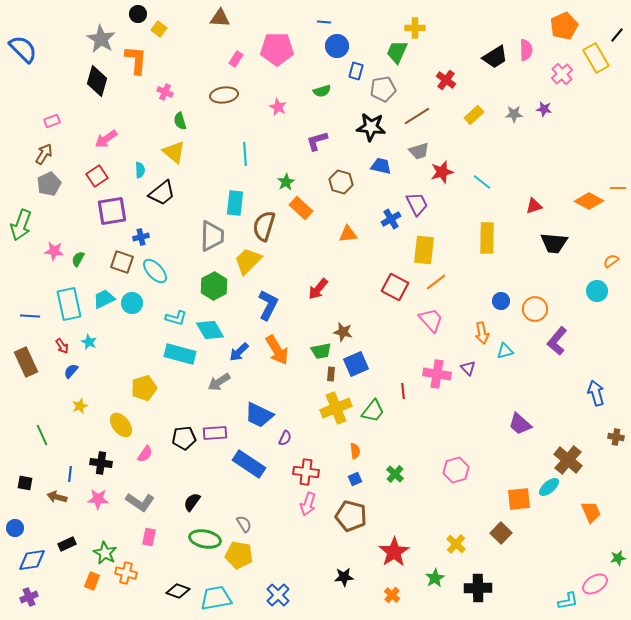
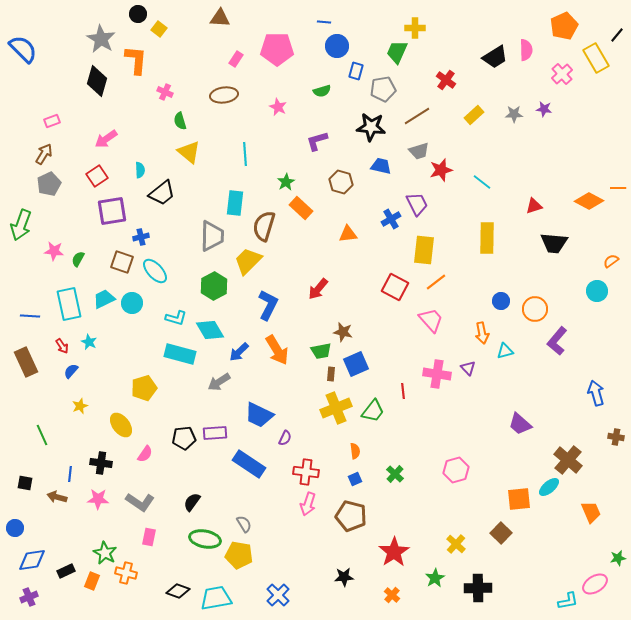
yellow triangle at (174, 152): moved 15 px right
red star at (442, 172): moved 1 px left, 2 px up
black rectangle at (67, 544): moved 1 px left, 27 px down
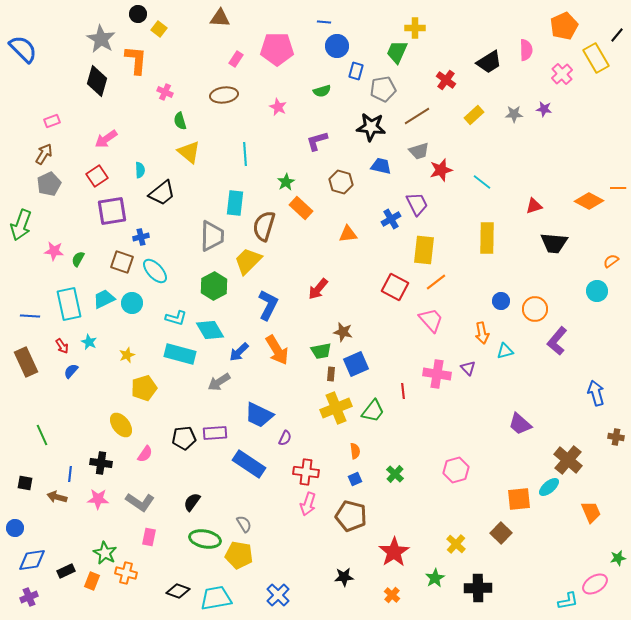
black trapezoid at (495, 57): moved 6 px left, 5 px down
yellow star at (80, 406): moved 47 px right, 51 px up
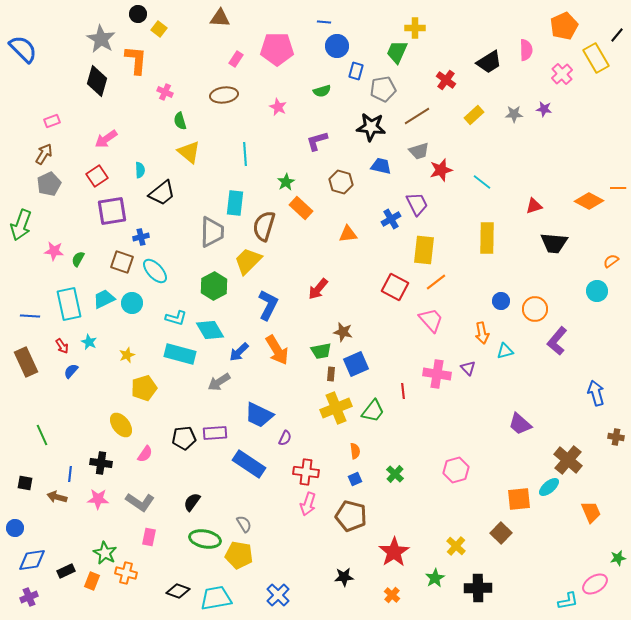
gray trapezoid at (212, 236): moved 4 px up
yellow cross at (456, 544): moved 2 px down
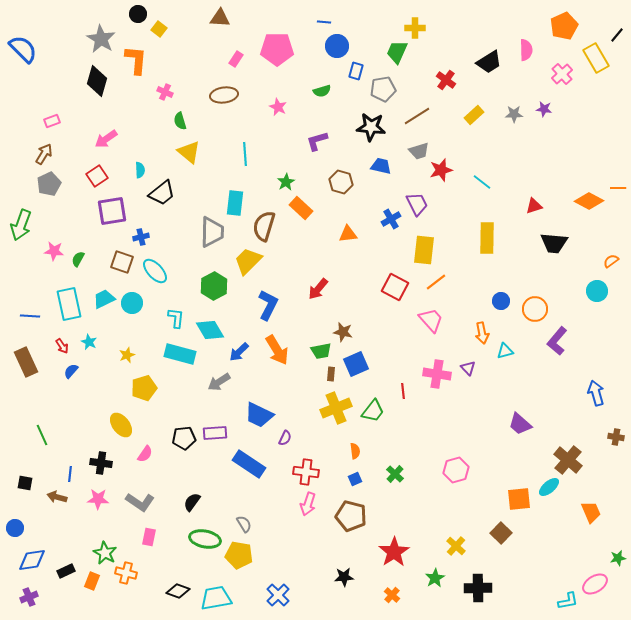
cyan L-shape at (176, 318): rotated 100 degrees counterclockwise
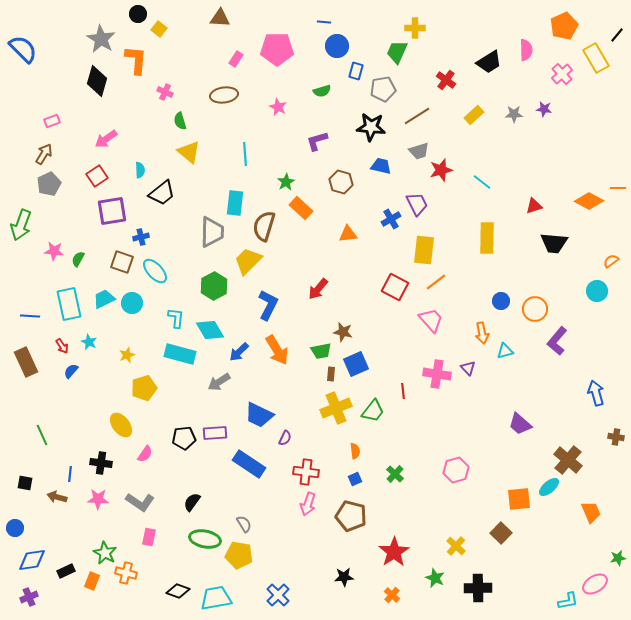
green star at (435, 578): rotated 18 degrees counterclockwise
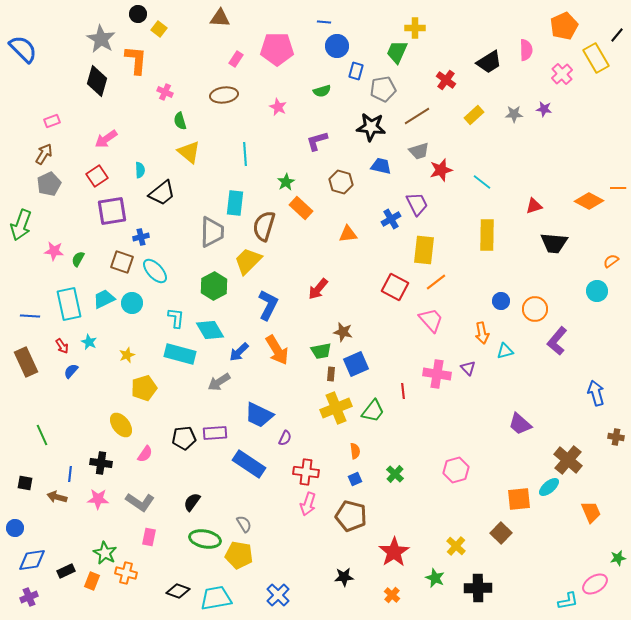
yellow rectangle at (487, 238): moved 3 px up
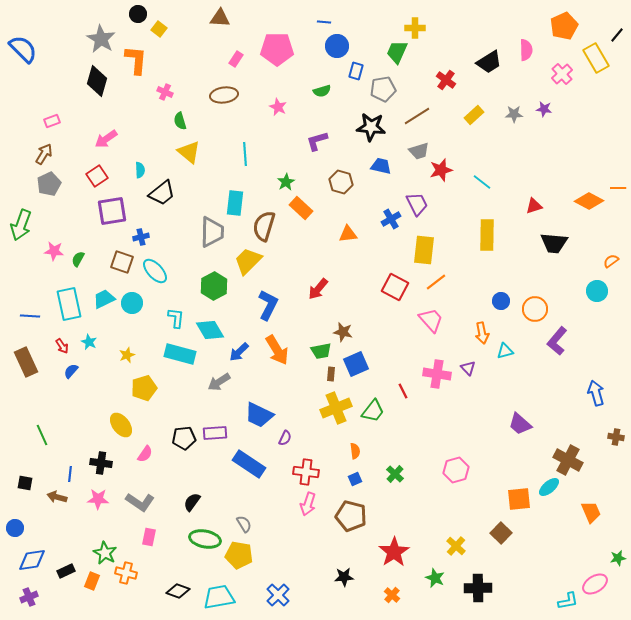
red line at (403, 391): rotated 21 degrees counterclockwise
brown cross at (568, 460): rotated 12 degrees counterclockwise
cyan trapezoid at (216, 598): moved 3 px right, 1 px up
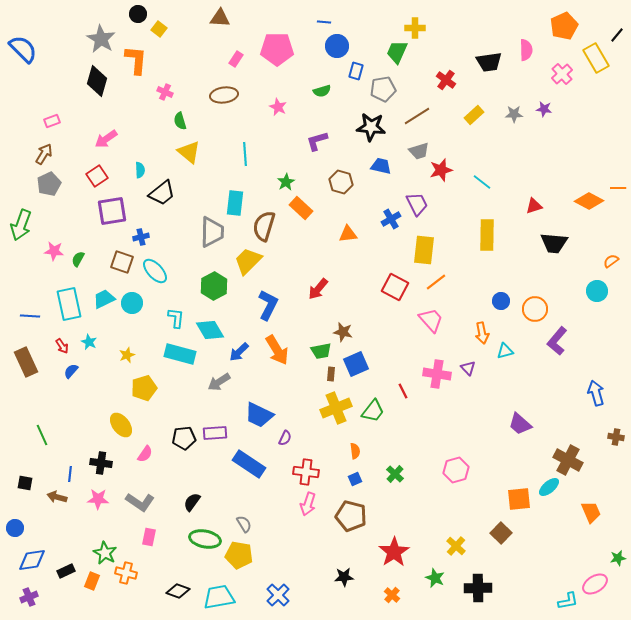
black trapezoid at (489, 62): rotated 24 degrees clockwise
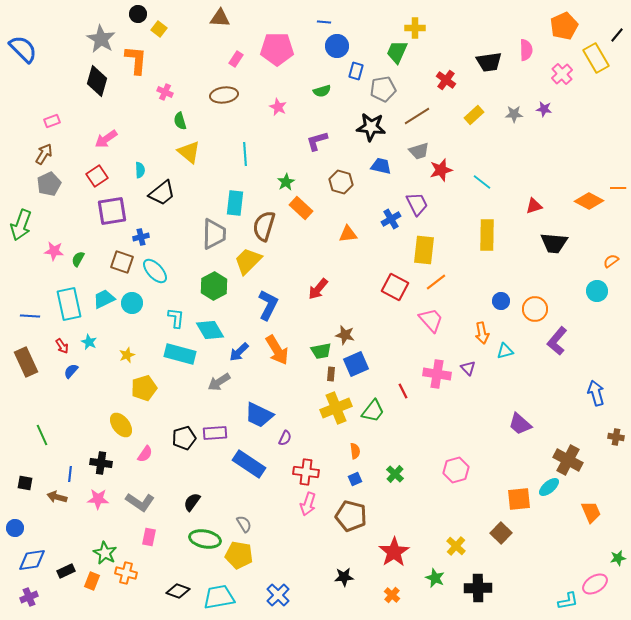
gray trapezoid at (212, 232): moved 2 px right, 2 px down
brown star at (343, 332): moved 2 px right, 3 px down
black pentagon at (184, 438): rotated 10 degrees counterclockwise
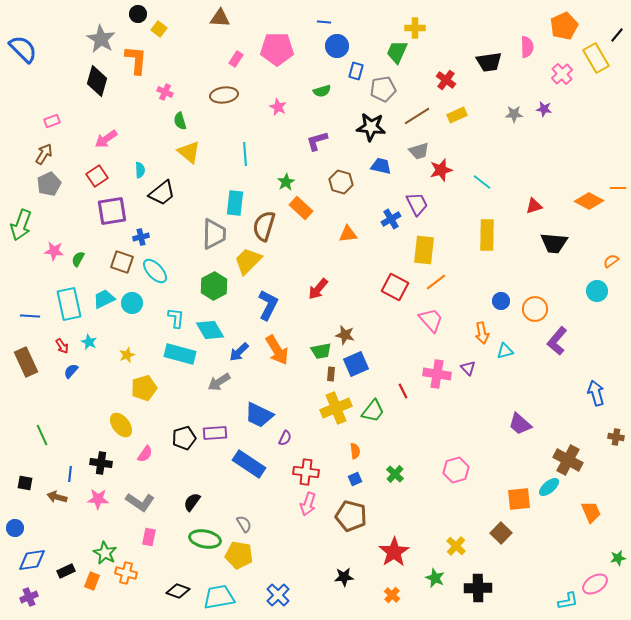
pink semicircle at (526, 50): moved 1 px right, 3 px up
yellow rectangle at (474, 115): moved 17 px left; rotated 18 degrees clockwise
